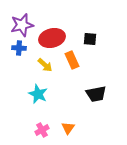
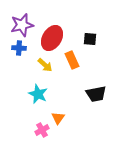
red ellipse: rotated 45 degrees counterclockwise
orange triangle: moved 10 px left, 10 px up
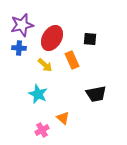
orange triangle: moved 5 px right; rotated 24 degrees counterclockwise
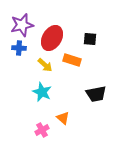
orange rectangle: rotated 48 degrees counterclockwise
cyan star: moved 4 px right, 2 px up
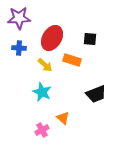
purple star: moved 3 px left, 7 px up; rotated 10 degrees clockwise
black trapezoid: rotated 10 degrees counterclockwise
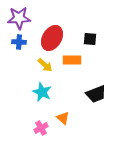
blue cross: moved 6 px up
orange rectangle: rotated 18 degrees counterclockwise
pink cross: moved 1 px left, 2 px up
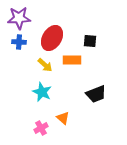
black square: moved 2 px down
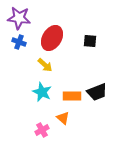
purple star: rotated 10 degrees clockwise
blue cross: rotated 16 degrees clockwise
orange rectangle: moved 36 px down
black trapezoid: moved 1 px right, 2 px up
pink cross: moved 1 px right, 2 px down
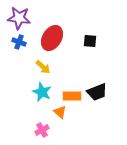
yellow arrow: moved 2 px left, 2 px down
orange triangle: moved 3 px left, 6 px up
